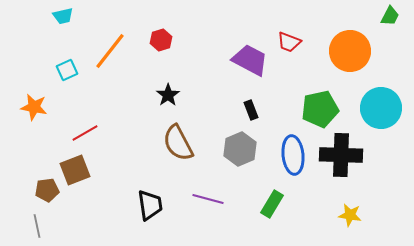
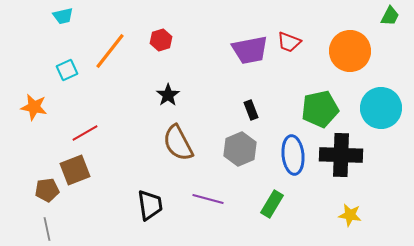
purple trapezoid: moved 10 px up; rotated 141 degrees clockwise
gray line: moved 10 px right, 3 px down
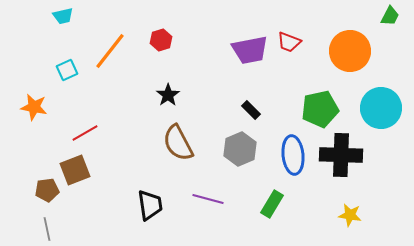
black rectangle: rotated 24 degrees counterclockwise
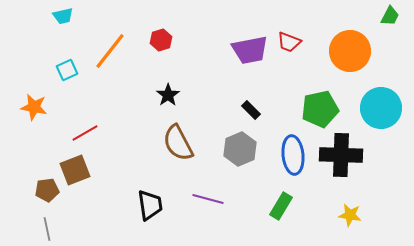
green rectangle: moved 9 px right, 2 px down
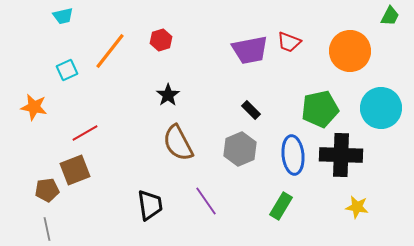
purple line: moved 2 px left, 2 px down; rotated 40 degrees clockwise
yellow star: moved 7 px right, 8 px up
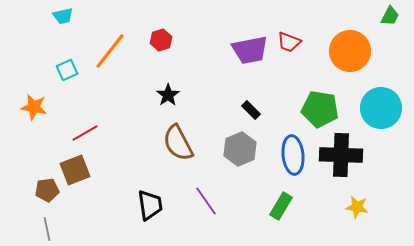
green pentagon: rotated 21 degrees clockwise
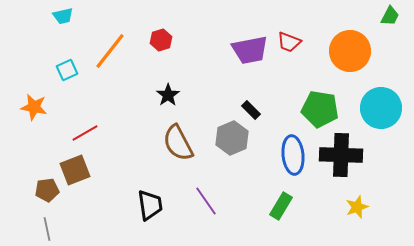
gray hexagon: moved 8 px left, 11 px up
yellow star: rotated 30 degrees counterclockwise
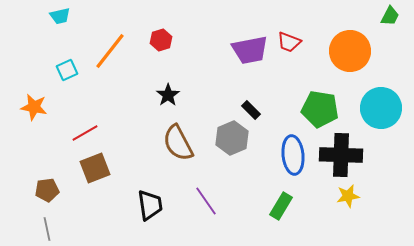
cyan trapezoid: moved 3 px left
brown square: moved 20 px right, 2 px up
yellow star: moved 9 px left, 11 px up; rotated 10 degrees clockwise
